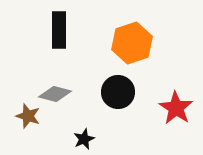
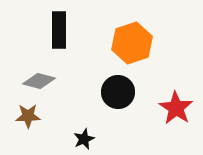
gray diamond: moved 16 px left, 13 px up
brown star: rotated 20 degrees counterclockwise
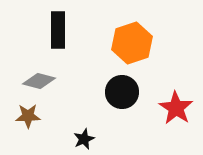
black rectangle: moved 1 px left
black circle: moved 4 px right
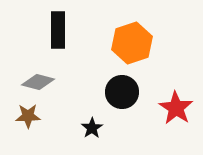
gray diamond: moved 1 px left, 1 px down
black star: moved 8 px right, 11 px up; rotated 10 degrees counterclockwise
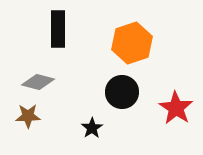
black rectangle: moved 1 px up
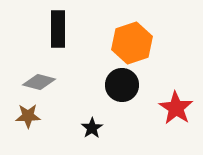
gray diamond: moved 1 px right
black circle: moved 7 px up
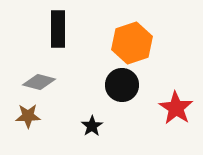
black star: moved 2 px up
